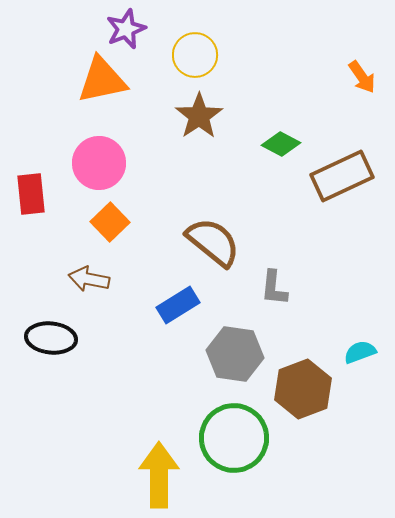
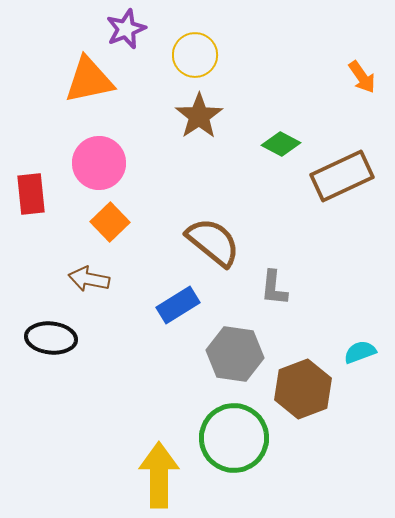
orange triangle: moved 13 px left
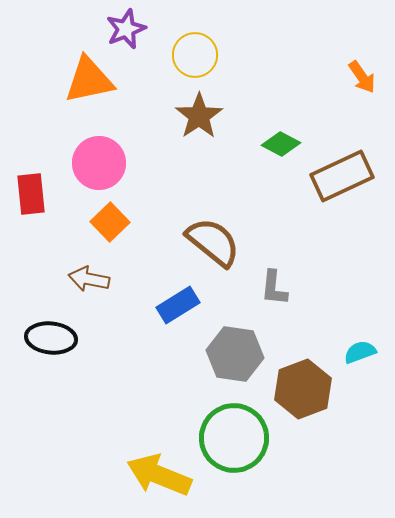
yellow arrow: rotated 68 degrees counterclockwise
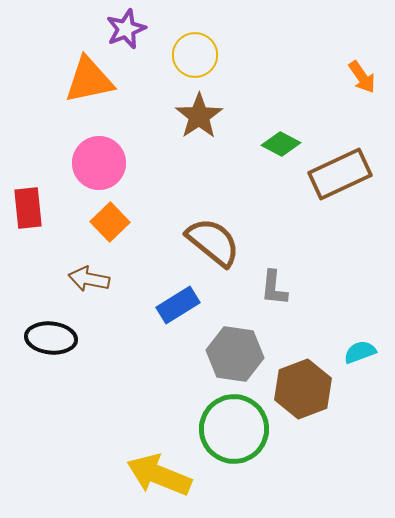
brown rectangle: moved 2 px left, 2 px up
red rectangle: moved 3 px left, 14 px down
green circle: moved 9 px up
